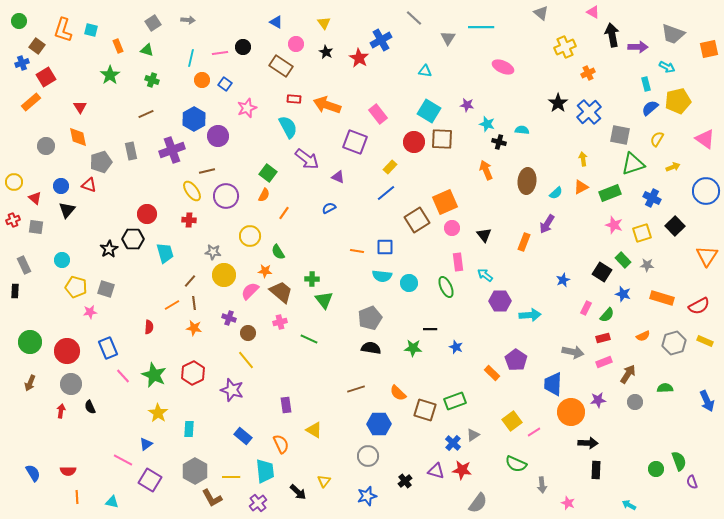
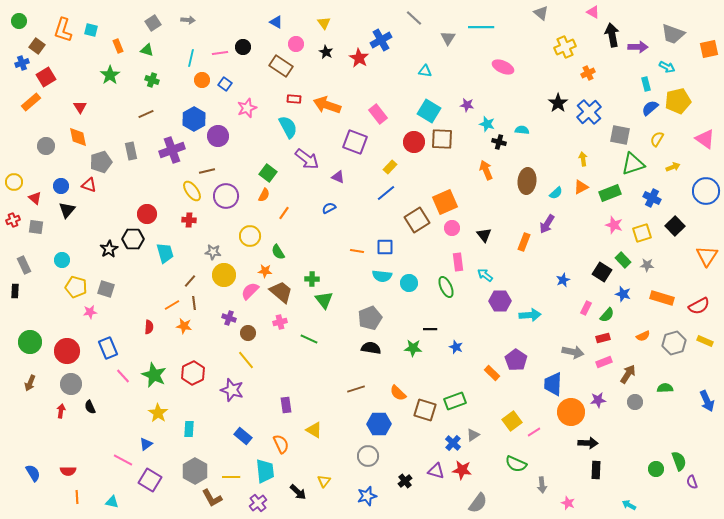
orange star at (194, 328): moved 10 px left, 2 px up
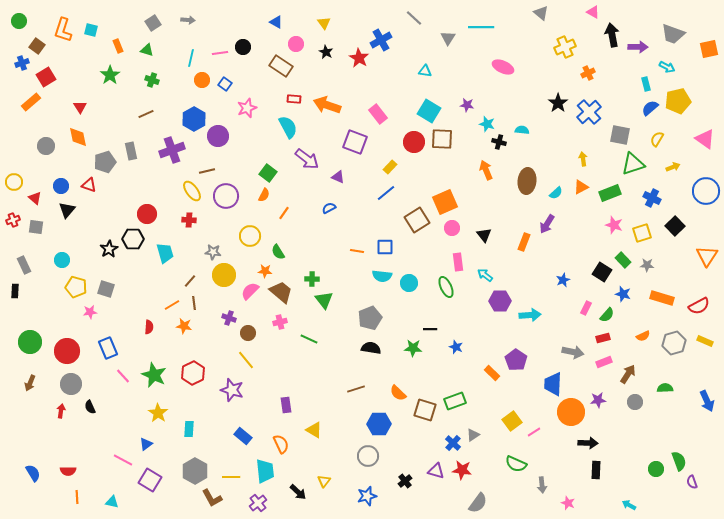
gray pentagon at (101, 162): moved 4 px right
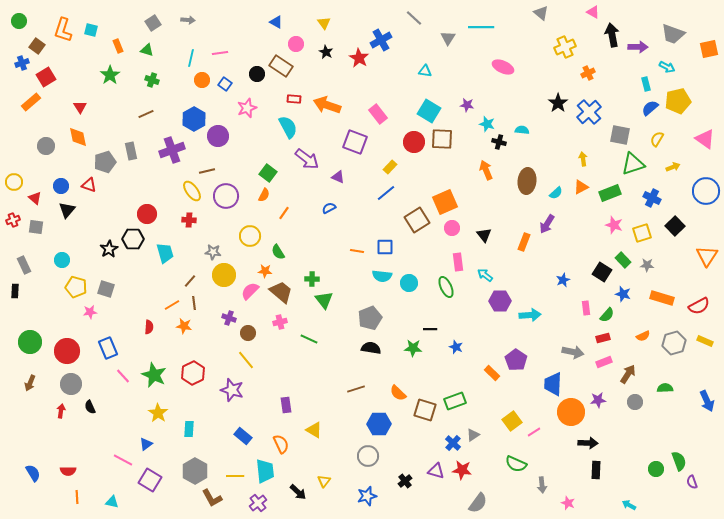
black circle at (243, 47): moved 14 px right, 27 px down
pink rectangle at (586, 308): rotated 32 degrees counterclockwise
yellow line at (231, 477): moved 4 px right, 1 px up
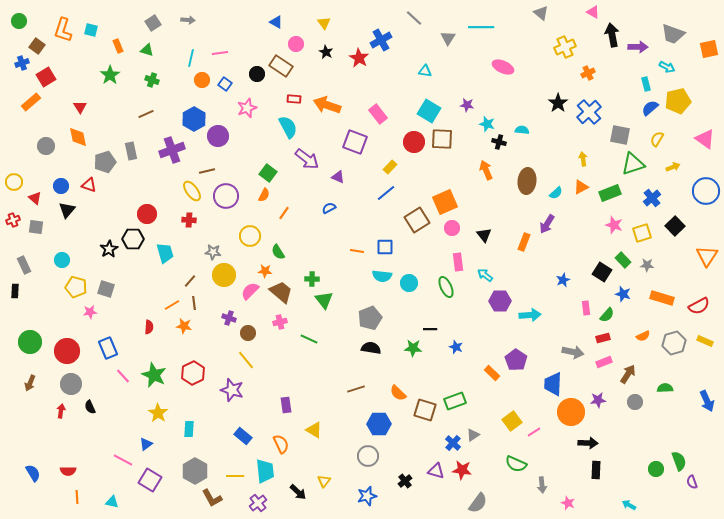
blue cross at (652, 198): rotated 24 degrees clockwise
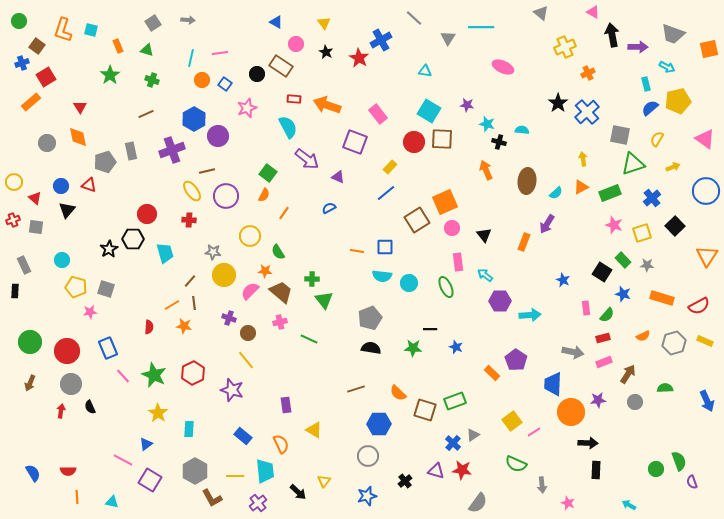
blue cross at (589, 112): moved 2 px left
gray circle at (46, 146): moved 1 px right, 3 px up
blue star at (563, 280): rotated 24 degrees counterclockwise
